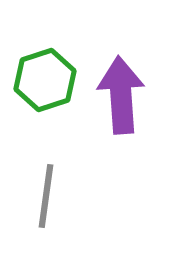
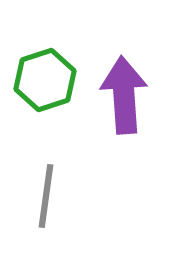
purple arrow: moved 3 px right
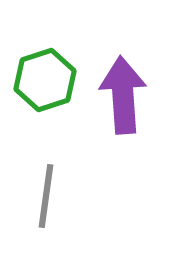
purple arrow: moved 1 px left
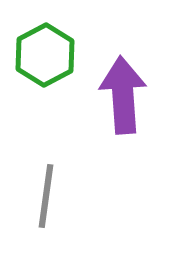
green hexagon: moved 25 px up; rotated 10 degrees counterclockwise
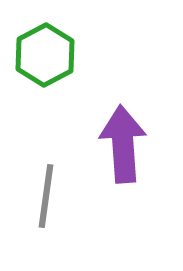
purple arrow: moved 49 px down
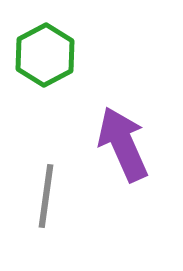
purple arrow: rotated 20 degrees counterclockwise
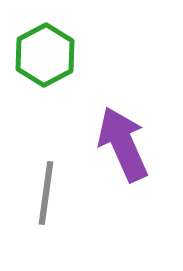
gray line: moved 3 px up
